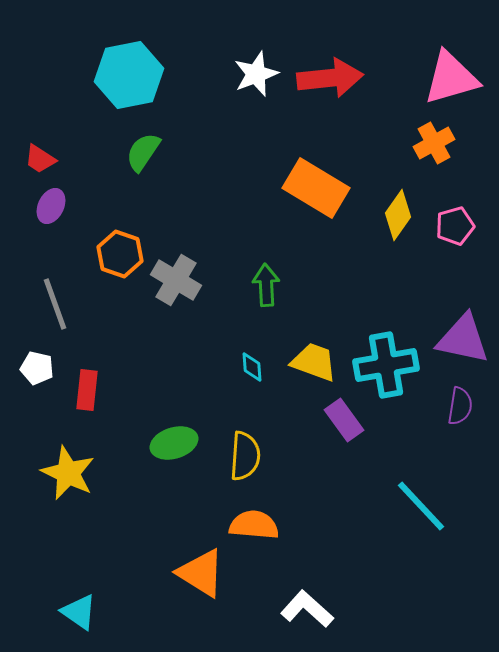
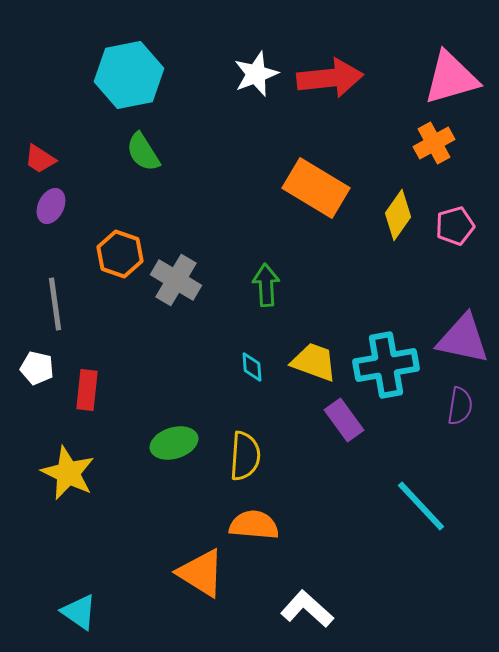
green semicircle: rotated 66 degrees counterclockwise
gray line: rotated 12 degrees clockwise
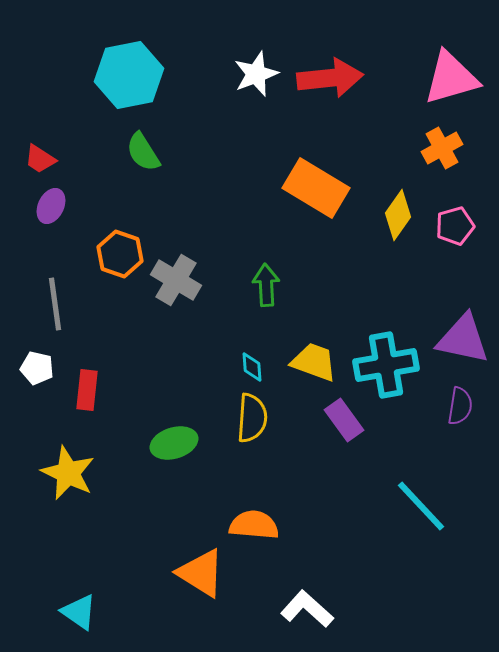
orange cross: moved 8 px right, 5 px down
yellow semicircle: moved 7 px right, 38 px up
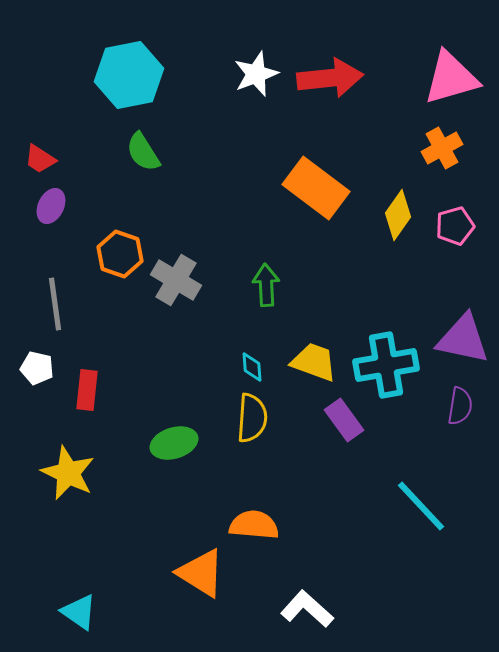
orange rectangle: rotated 6 degrees clockwise
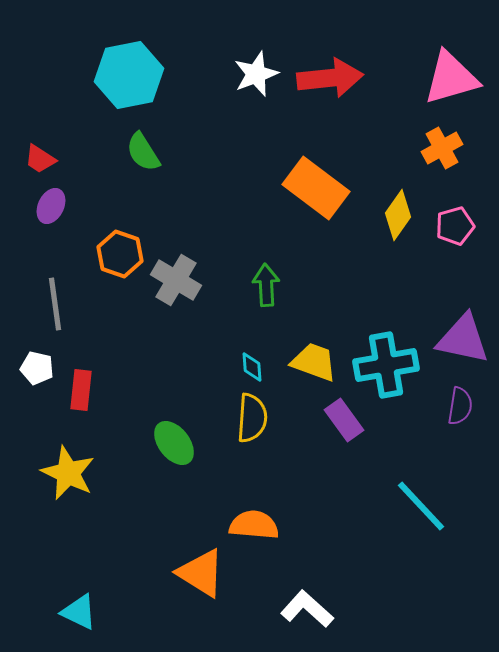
red rectangle: moved 6 px left
green ellipse: rotated 69 degrees clockwise
cyan triangle: rotated 9 degrees counterclockwise
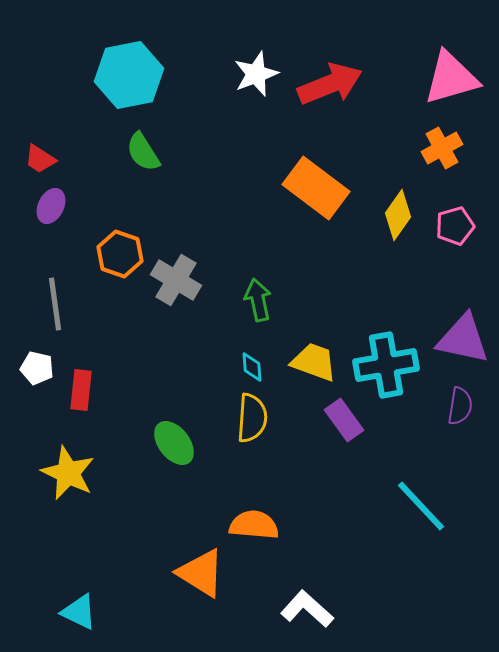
red arrow: moved 6 px down; rotated 16 degrees counterclockwise
green arrow: moved 8 px left, 15 px down; rotated 9 degrees counterclockwise
